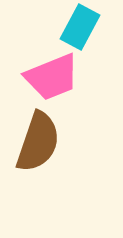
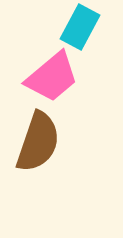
pink trapezoid: rotated 18 degrees counterclockwise
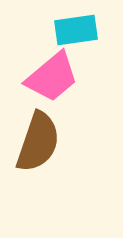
cyan rectangle: moved 4 px left, 3 px down; rotated 54 degrees clockwise
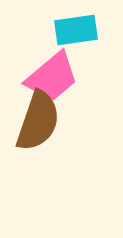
brown semicircle: moved 21 px up
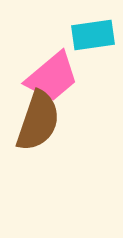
cyan rectangle: moved 17 px right, 5 px down
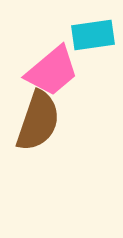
pink trapezoid: moved 6 px up
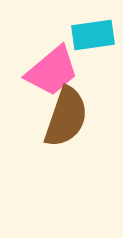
brown semicircle: moved 28 px right, 4 px up
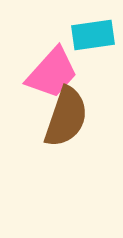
pink trapezoid: moved 2 px down; rotated 8 degrees counterclockwise
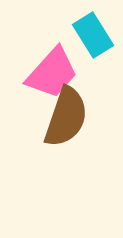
cyan rectangle: rotated 66 degrees clockwise
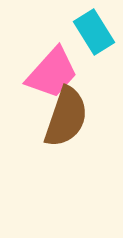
cyan rectangle: moved 1 px right, 3 px up
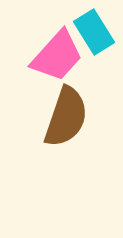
pink trapezoid: moved 5 px right, 17 px up
